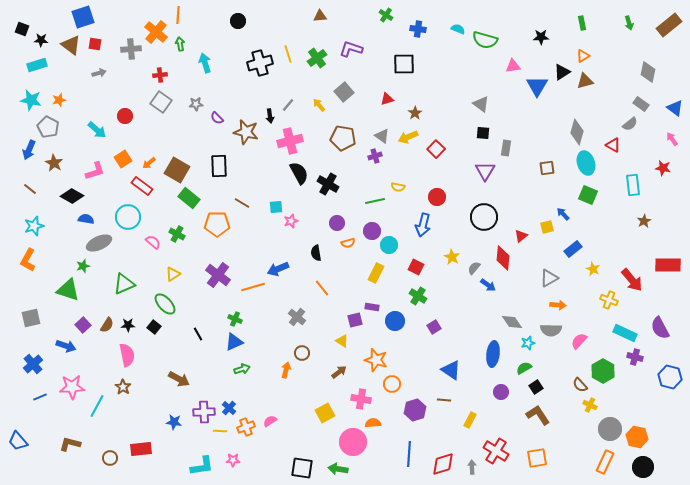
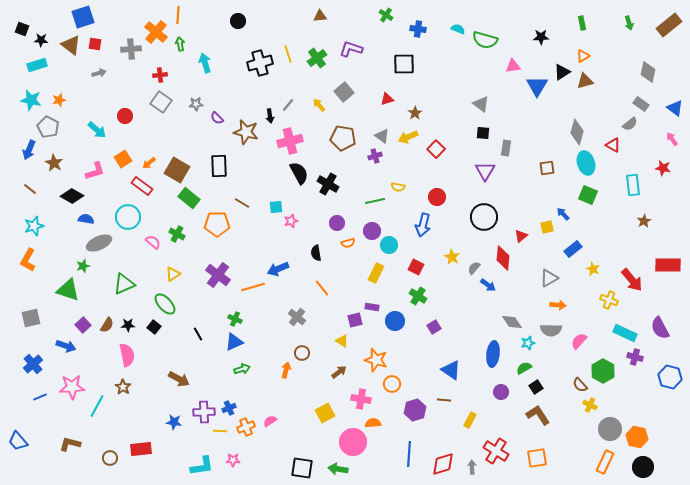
blue cross at (229, 408): rotated 24 degrees clockwise
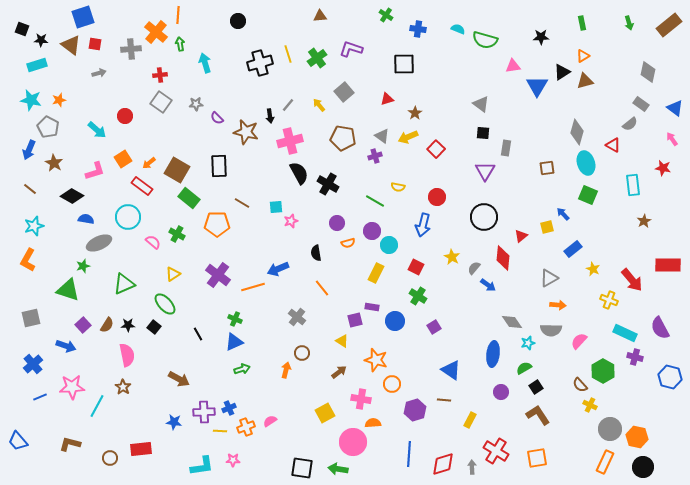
green line at (375, 201): rotated 42 degrees clockwise
